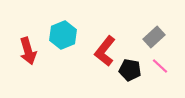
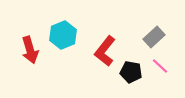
red arrow: moved 2 px right, 1 px up
black pentagon: moved 1 px right, 2 px down
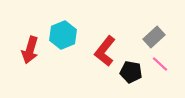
red arrow: rotated 32 degrees clockwise
pink line: moved 2 px up
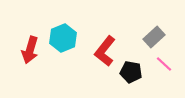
cyan hexagon: moved 3 px down
pink line: moved 4 px right
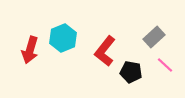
pink line: moved 1 px right, 1 px down
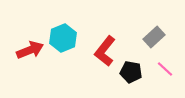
red arrow: rotated 128 degrees counterclockwise
pink line: moved 4 px down
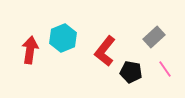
red arrow: rotated 60 degrees counterclockwise
pink line: rotated 12 degrees clockwise
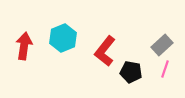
gray rectangle: moved 8 px right, 8 px down
red arrow: moved 6 px left, 4 px up
pink line: rotated 54 degrees clockwise
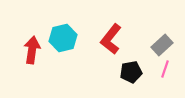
cyan hexagon: rotated 8 degrees clockwise
red arrow: moved 8 px right, 4 px down
red L-shape: moved 6 px right, 12 px up
black pentagon: rotated 20 degrees counterclockwise
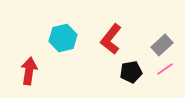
red arrow: moved 3 px left, 21 px down
pink line: rotated 36 degrees clockwise
